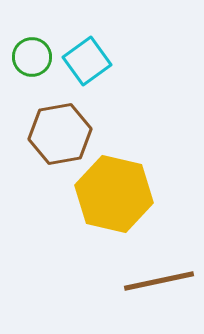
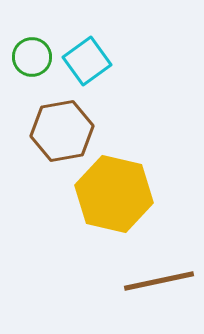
brown hexagon: moved 2 px right, 3 px up
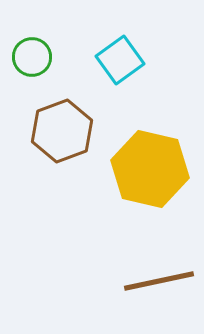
cyan square: moved 33 px right, 1 px up
brown hexagon: rotated 10 degrees counterclockwise
yellow hexagon: moved 36 px right, 25 px up
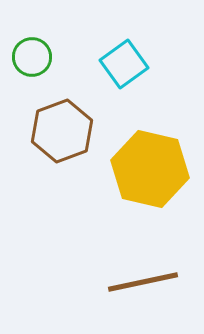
cyan square: moved 4 px right, 4 px down
brown line: moved 16 px left, 1 px down
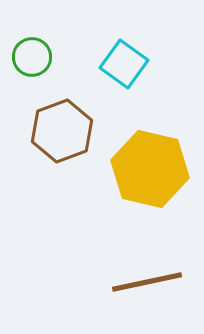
cyan square: rotated 18 degrees counterclockwise
brown line: moved 4 px right
